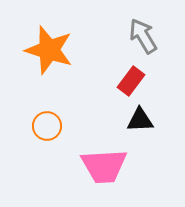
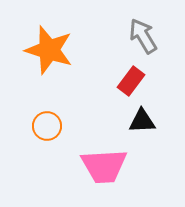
black triangle: moved 2 px right, 1 px down
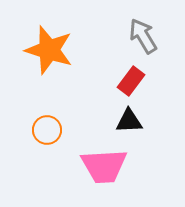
black triangle: moved 13 px left
orange circle: moved 4 px down
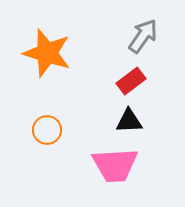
gray arrow: rotated 66 degrees clockwise
orange star: moved 2 px left, 3 px down
red rectangle: rotated 16 degrees clockwise
pink trapezoid: moved 11 px right, 1 px up
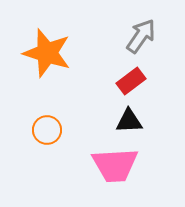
gray arrow: moved 2 px left
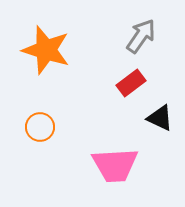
orange star: moved 1 px left, 3 px up
red rectangle: moved 2 px down
black triangle: moved 31 px right, 3 px up; rotated 28 degrees clockwise
orange circle: moved 7 px left, 3 px up
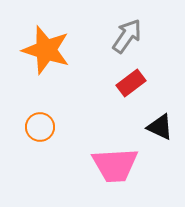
gray arrow: moved 14 px left
black triangle: moved 9 px down
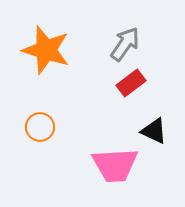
gray arrow: moved 2 px left, 8 px down
black triangle: moved 6 px left, 4 px down
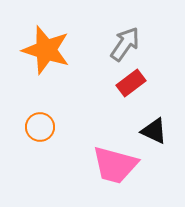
pink trapezoid: rotated 18 degrees clockwise
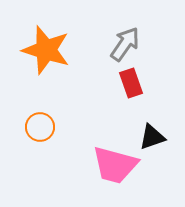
red rectangle: rotated 72 degrees counterclockwise
black triangle: moved 2 px left, 6 px down; rotated 44 degrees counterclockwise
